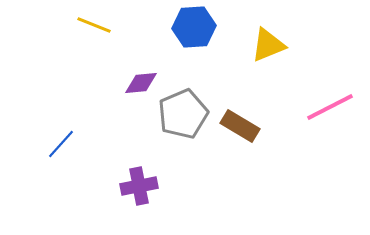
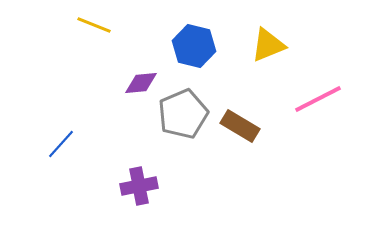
blue hexagon: moved 19 px down; rotated 18 degrees clockwise
pink line: moved 12 px left, 8 px up
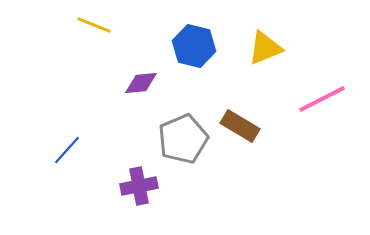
yellow triangle: moved 3 px left, 3 px down
pink line: moved 4 px right
gray pentagon: moved 25 px down
blue line: moved 6 px right, 6 px down
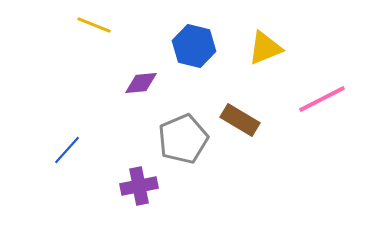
brown rectangle: moved 6 px up
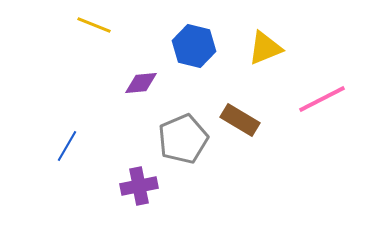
blue line: moved 4 px up; rotated 12 degrees counterclockwise
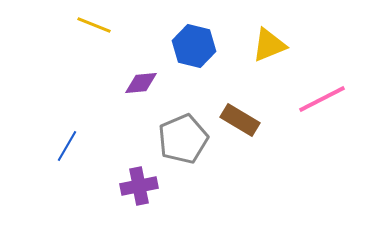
yellow triangle: moved 4 px right, 3 px up
